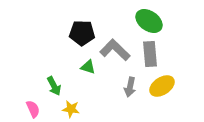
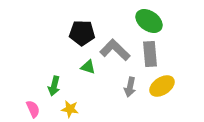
green arrow: rotated 42 degrees clockwise
yellow star: moved 1 px left
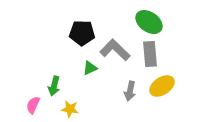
green ellipse: moved 1 px down
green triangle: moved 2 px right, 1 px down; rotated 42 degrees counterclockwise
gray arrow: moved 4 px down
pink semicircle: moved 4 px up; rotated 132 degrees counterclockwise
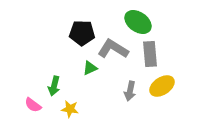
green ellipse: moved 11 px left
gray L-shape: moved 2 px left, 1 px up; rotated 12 degrees counterclockwise
pink semicircle: rotated 78 degrees counterclockwise
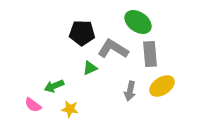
green arrow: rotated 54 degrees clockwise
